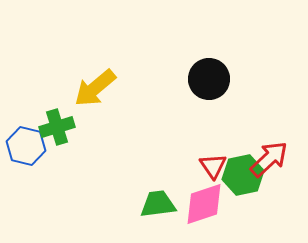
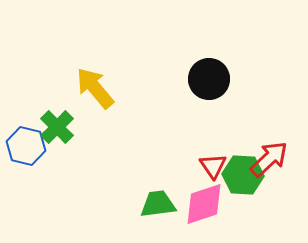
yellow arrow: rotated 90 degrees clockwise
green cross: rotated 28 degrees counterclockwise
green hexagon: rotated 15 degrees clockwise
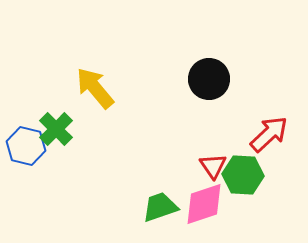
green cross: moved 1 px left, 2 px down
red arrow: moved 25 px up
green trapezoid: moved 2 px right, 3 px down; rotated 12 degrees counterclockwise
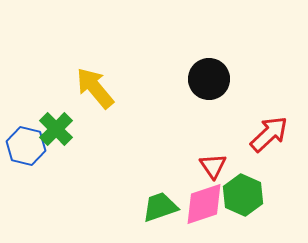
green hexagon: moved 20 px down; rotated 21 degrees clockwise
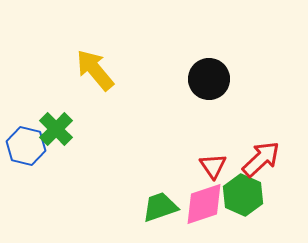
yellow arrow: moved 18 px up
red arrow: moved 8 px left, 25 px down
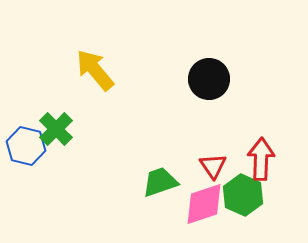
red arrow: rotated 45 degrees counterclockwise
green trapezoid: moved 25 px up
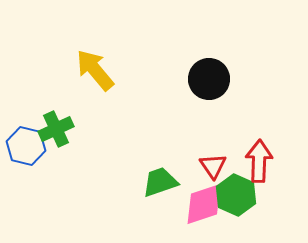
green cross: rotated 20 degrees clockwise
red arrow: moved 2 px left, 2 px down
green hexagon: moved 7 px left
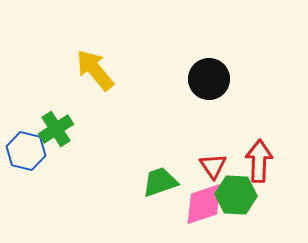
green cross: rotated 8 degrees counterclockwise
blue hexagon: moved 5 px down
green hexagon: rotated 21 degrees counterclockwise
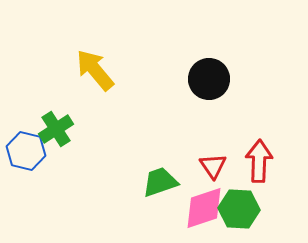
green hexagon: moved 3 px right, 14 px down
pink diamond: moved 4 px down
